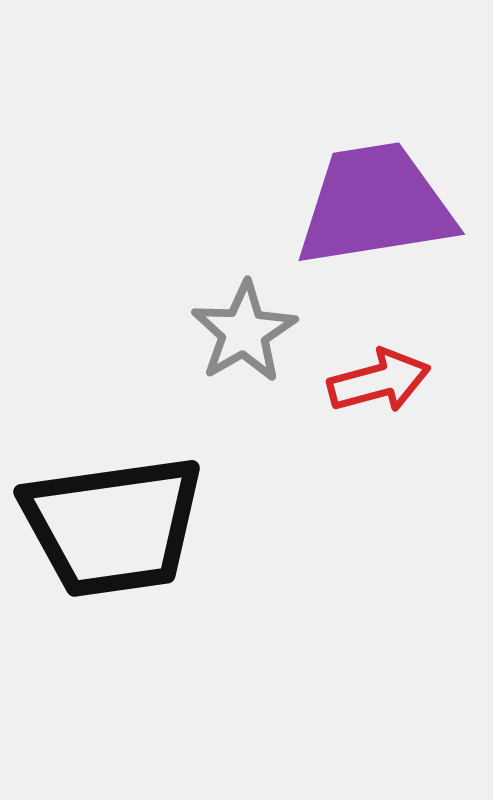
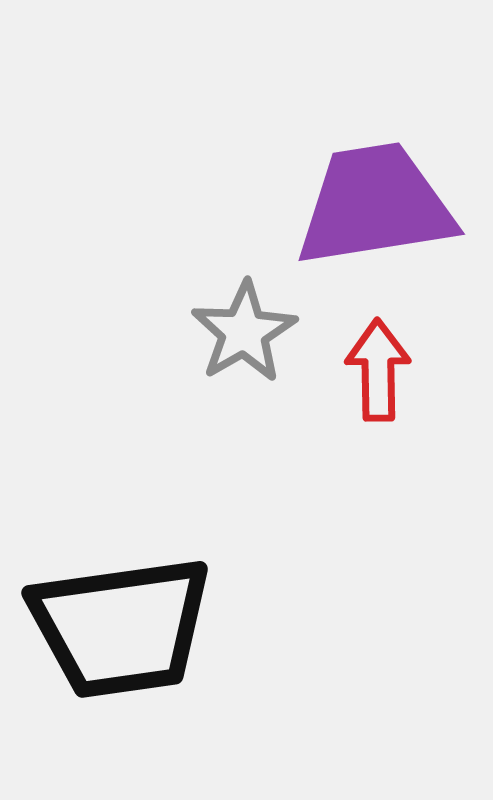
red arrow: moved 1 px left, 11 px up; rotated 76 degrees counterclockwise
black trapezoid: moved 8 px right, 101 px down
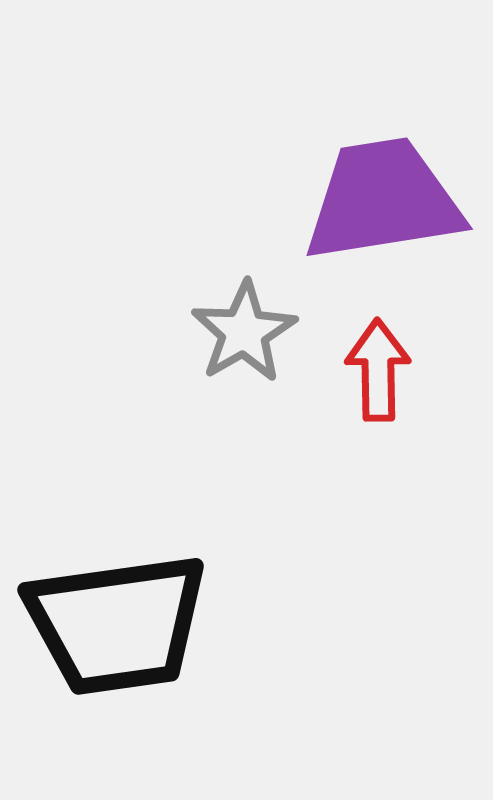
purple trapezoid: moved 8 px right, 5 px up
black trapezoid: moved 4 px left, 3 px up
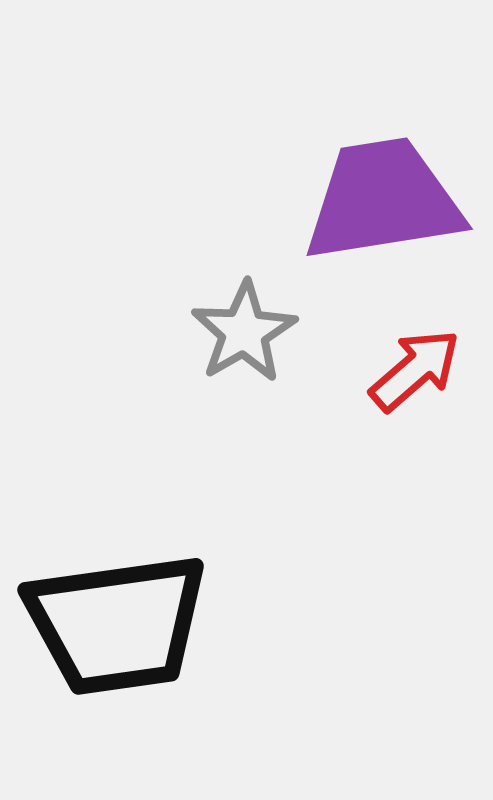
red arrow: moved 37 px right; rotated 50 degrees clockwise
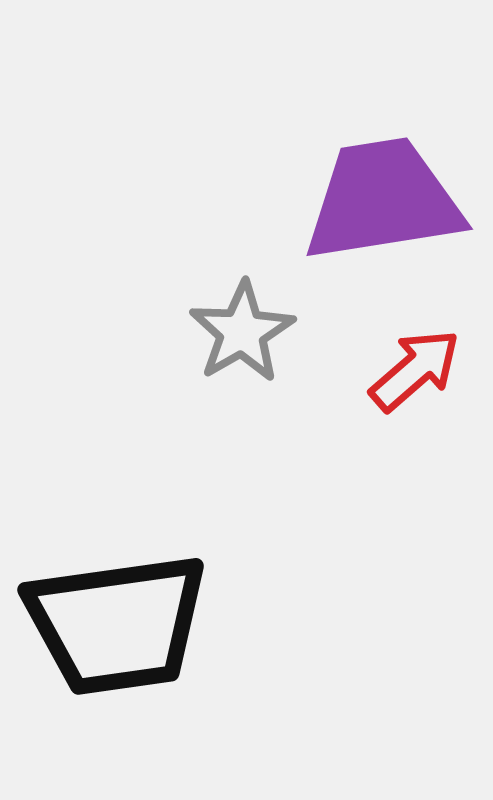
gray star: moved 2 px left
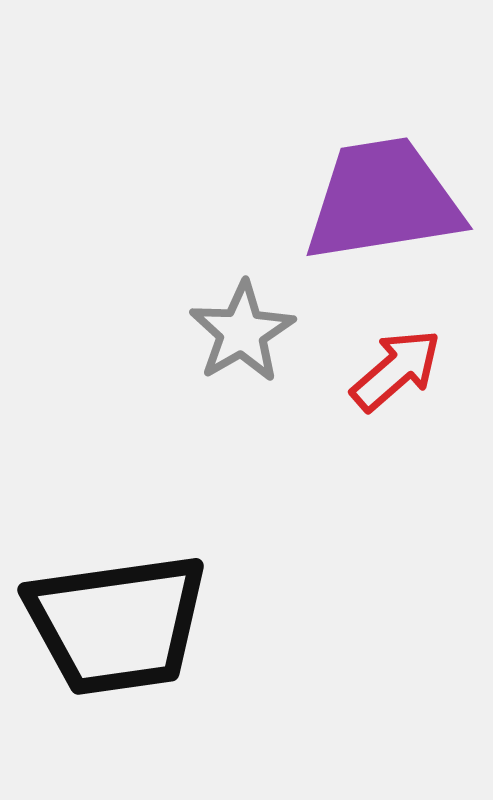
red arrow: moved 19 px left
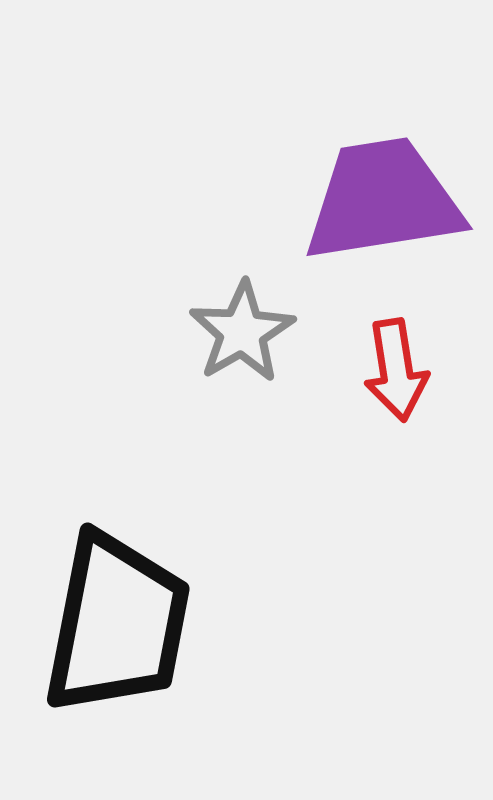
red arrow: rotated 122 degrees clockwise
black trapezoid: rotated 71 degrees counterclockwise
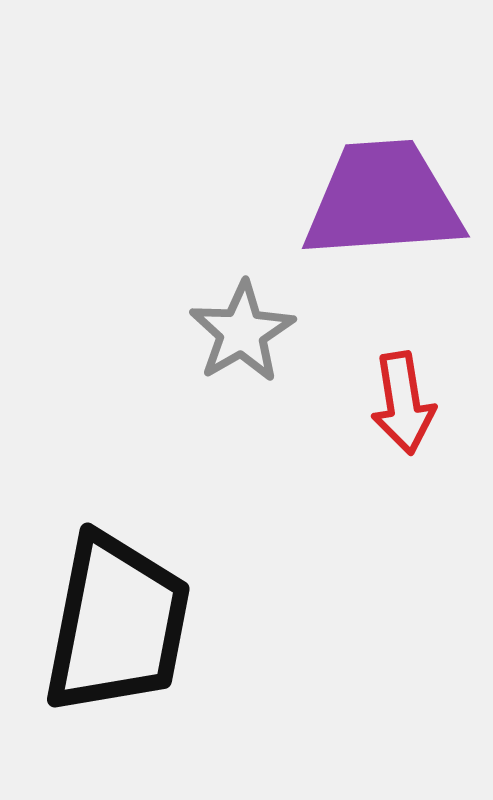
purple trapezoid: rotated 5 degrees clockwise
red arrow: moved 7 px right, 33 px down
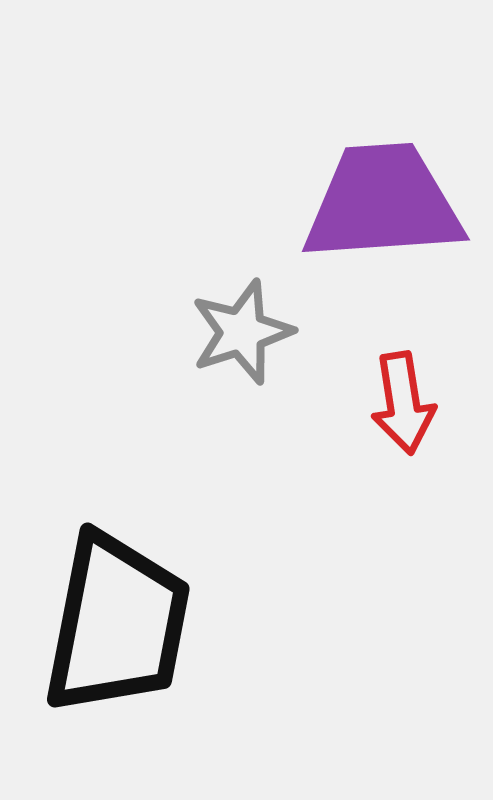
purple trapezoid: moved 3 px down
gray star: rotated 12 degrees clockwise
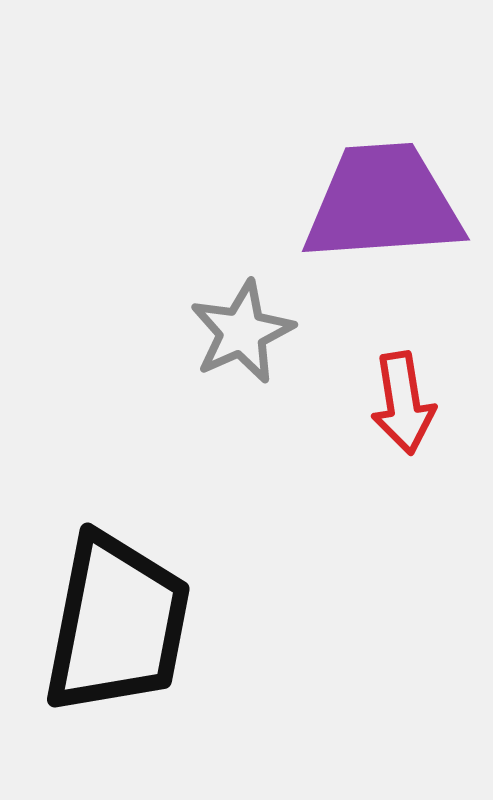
gray star: rotated 6 degrees counterclockwise
